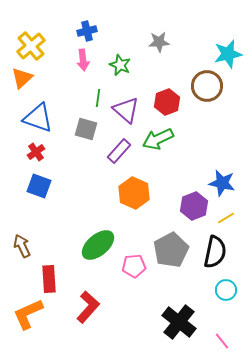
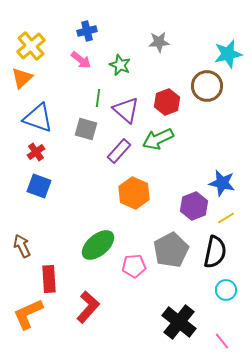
pink arrow: moved 2 px left; rotated 45 degrees counterclockwise
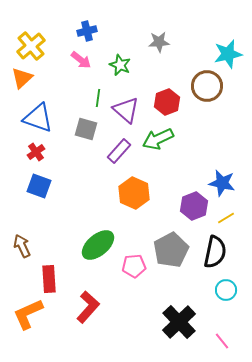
black cross: rotated 8 degrees clockwise
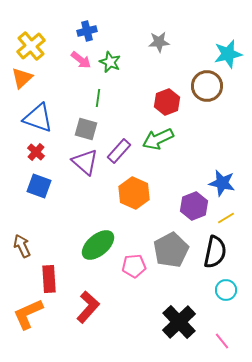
green star: moved 10 px left, 3 px up
purple triangle: moved 41 px left, 52 px down
red cross: rotated 12 degrees counterclockwise
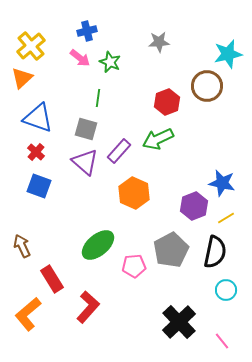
pink arrow: moved 1 px left, 2 px up
red rectangle: moved 3 px right; rotated 28 degrees counterclockwise
orange L-shape: rotated 16 degrees counterclockwise
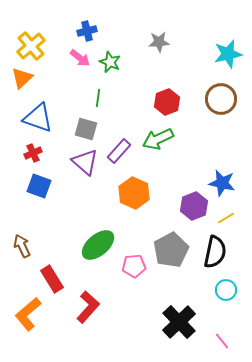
brown circle: moved 14 px right, 13 px down
red cross: moved 3 px left, 1 px down; rotated 24 degrees clockwise
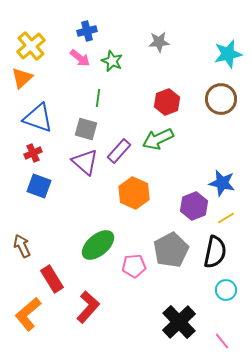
green star: moved 2 px right, 1 px up
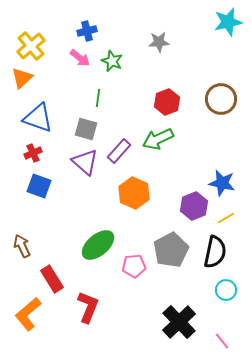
cyan star: moved 32 px up
red L-shape: rotated 20 degrees counterclockwise
